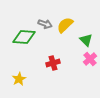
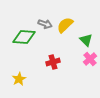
red cross: moved 1 px up
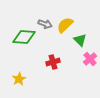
green triangle: moved 6 px left
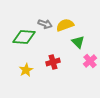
yellow semicircle: rotated 24 degrees clockwise
green triangle: moved 2 px left, 2 px down
pink cross: moved 2 px down
yellow star: moved 7 px right, 9 px up
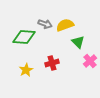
red cross: moved 1 px left, 1 px down
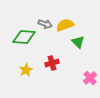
pink cross: moved 17 px down
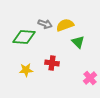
red cross: rotated 24 degrees clockwise
yellow star: rotated 24 degrees clockwise
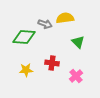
yellow semicircle: moved 7 px up; rotated 12 degrees clockwise
pink cross: moved 14 px left, 2 px up
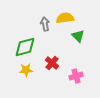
gray arrow: rotated 120 degrees counterclockwise
green diamond: moved 1 px right, 10 px down; rotated 20 degrees counterclockwise
green triangle: moved 6 px up
red cross: rotated 32 degrees clockwise
pink cross: rotated 24 degrees clockwise
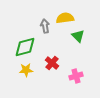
gray arrow: moved 2 px down
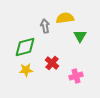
green triangle: moved 2 px right; rotated 16 degrees clockwise
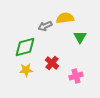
gray arrow: rotated 104 degrees counterclockwise
green triangle: moved 1 px down
